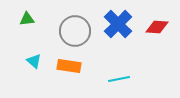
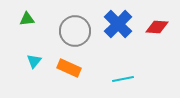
cyan triangle: rotated 28 degrees clockwise
orange rectangle: moved 2 px down; rotated 15 degrees clockwise
cyan line: moved 4 px right
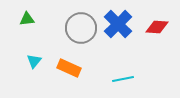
gray circle: moved 6 px right, 3 px up
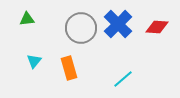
orange rectangle: rotated 50 degrees clockwise
cyan line: rotated 30 degrees counterclockwise
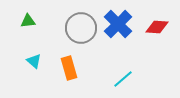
green triangle: moved 1 px right, 2 px down
cyan triangle: rotated 28 degrees counterclockwise
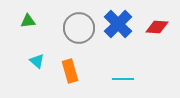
gray circle: moved 2 px left
cyan triangle: moved 3 px right
orange rectangle: moved 1 px right, 3 px down
cyan line: rotated 40 degrees clockwise
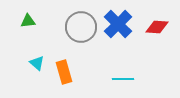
gray circle: moved 2 px right, 1 px up
cyan triangle: moved 2 px down
orange rectangle: moved 6 px left, 1 px down
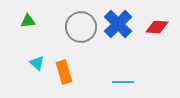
cyan line: moved 3 px down
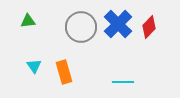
red diamond: moved 8 px left; rotated 50 degrees counterclockwise
cyan triangle: moved 3 px left, 3 px down; rotated 14 degrees clockwise
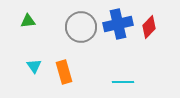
blue cross: rotated 32 degrees clockwise
